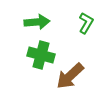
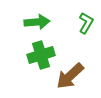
green cross: rotated 32 degrees counterclockwise
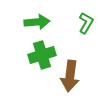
green cross: moved 1 px right
brown arrow: rotated 40 degrees counterclockwise
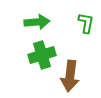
green L-shape: rotated 20 degrees counterclockwise
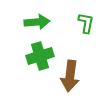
green cross: moved 2 px left, 1 px down
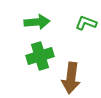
green L-shape: rotated 80 degrees counterclockwise
brown arrow: moved 1 px right, 2 px down
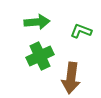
green L-shape: moved 5 px left, 8 px down
green cross: rotated 8 degrees counterclockwise
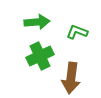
green L-shape: moved 4 px left, 1 px down
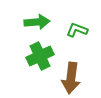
green L-shape: moved 2 px up
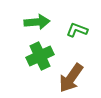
brown arrow: rotated 28 degrees clockwise
